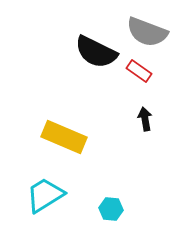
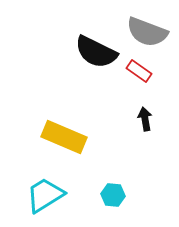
cyan hexagon: moved 2 px right, 14 px up
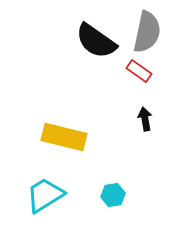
gray semicircle: rotated 99 degrees counterclockwise
black semicircle: moved 11 px up; rotated 9 degrees clockwise
yellow rectangle: rotated 9 degrees counterclockwise
cyan hexagon: rotated 15 degrees counterclockwise
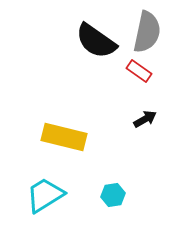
black arrow: rotated 70 degrees clockwise
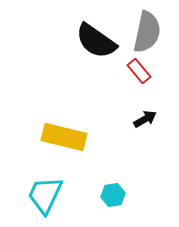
red rectangle: rotated 15 degrees clockwise
cyan trapezoid: rotated 33 degrees counterclockwise
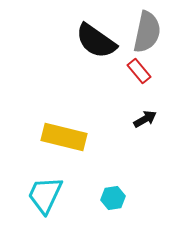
cyan hexagon: moved 3 px down
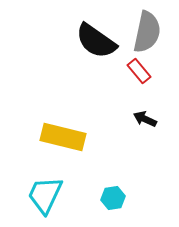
black arrow: rotated 125 degrees counterclockwise
yellow rectangle: moved 1 px left
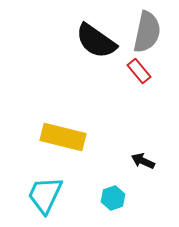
black arrow: moved 2 px left, 42 px down
cyan hexagon: rotated 10 degrees counterclockwise
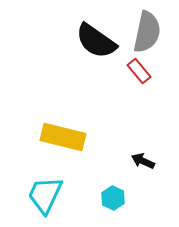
cyan hexagon: rotated 15 degrees counterclockwise
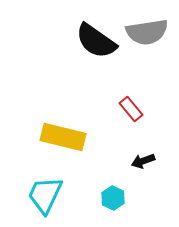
gray semicircle: rotated 69 degrees clockwise
red rectangle: moved 8 px left, 38 px down
black arrow: rotated 45 degrees counterclockwise
